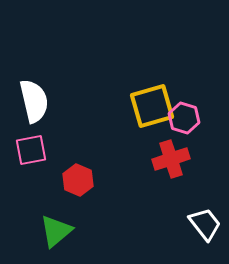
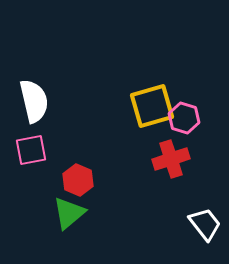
green triangle: moved 13 px right, 18 px up
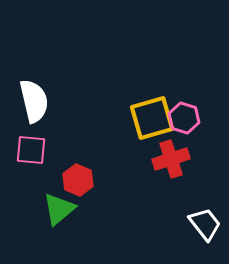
yellow square: moved 12 px down
pink square: rotated 16 degrees clockwise
green triangle: moved 10 px left, 4 px up
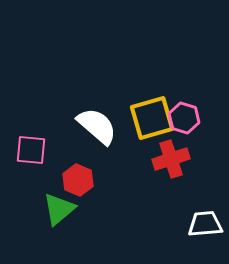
white semicircle: moved 63 px right, 25 px down; rotated 36 degrees counterclockwise
white trapezoid: rotated 57 degrees counterclockwise
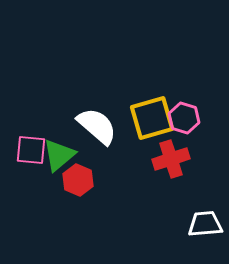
green triangle: moved 54 px up
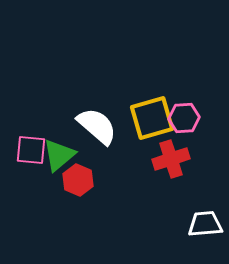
pink hexagon: rotated 20 degrees counterclockwise
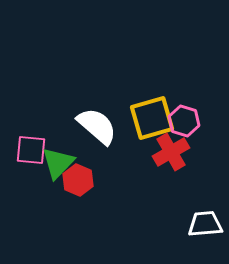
pink hexagon: moved 3 px down; rotated 20 degrees clockwise
green triangle: moved 1 px left, 8 px down; rotated 6 degrees counterclockwise
red cross: moved 7 px up; rotated 12 degrees counterclockwise
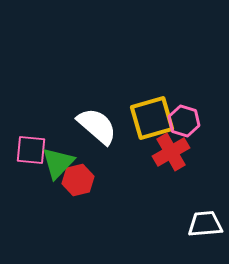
red hexagon: rotated 24 degrees clockwise
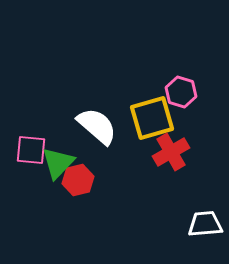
pink hexagon: moved 3 px left, 29 px up
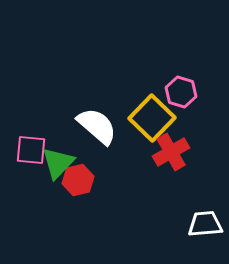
yellow square: rotated 30 degrees counterclockwise
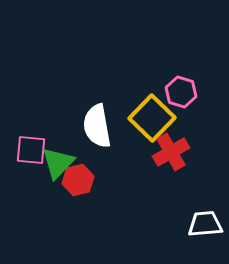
white semicircle: rotated 141 degrees counterclockwise
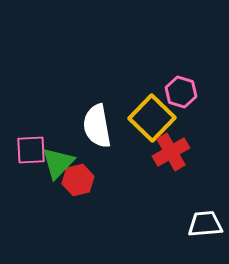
pink square: rotated 8 degrees counterclockwise
